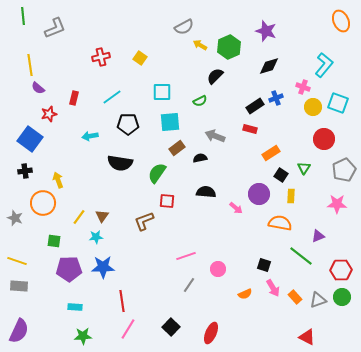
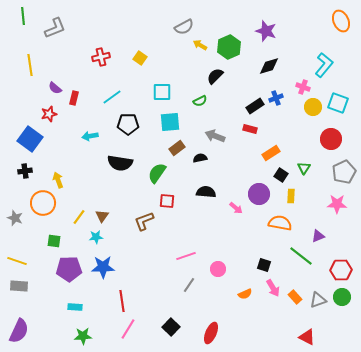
purple semicircle at (38, 88): moved 17 px right
red circle at (324, 139): moved 7 px right
gray pentagon at (344, 170): moved 2 px down
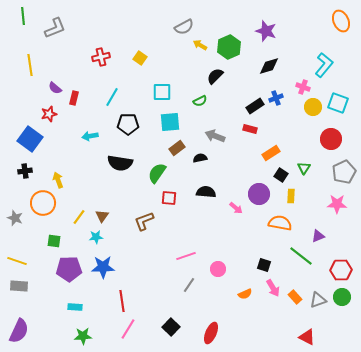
cyan line at (112, 97): rotated 24 degrees counterclockwise
red square at (167, 201): moved 2 px right, 3 px up
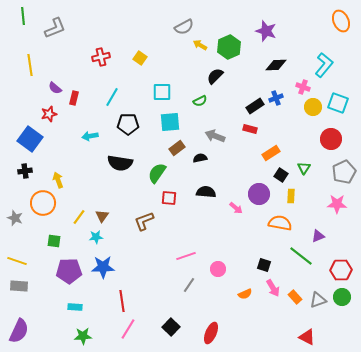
black diamond at (269, 66): moved 7 px right, 1 px up; rotated 15 degrees clockwise
purple pentagon at (69, 269): moved 2 px down
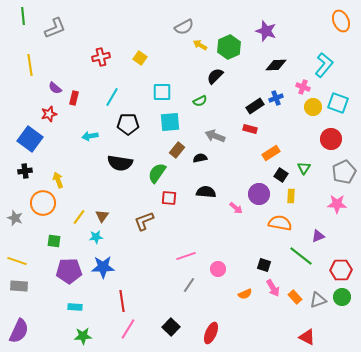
brown rectangle at (177, 148): moved 2 px down; rotated 14 degrees counterclockwise
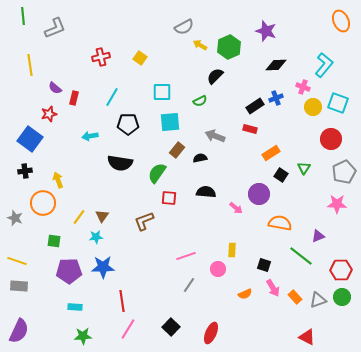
yellow rectangle at (291, 196): moved 59 px left, 54 px down
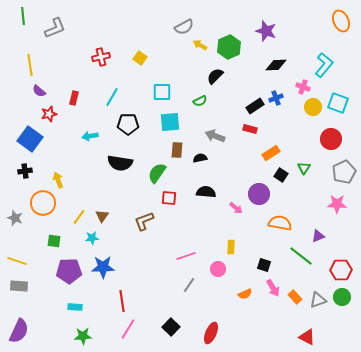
purple semicircle at (55, 88): moved 16 px left, 3 px down
brown rectangle at (177, 150): rotated 35 degrees counterclockwise
cyan star at (96, 237): moved 4 px left, 1 px down
yellow rectangle at (232, 250): moved 1 px left, 3 px up
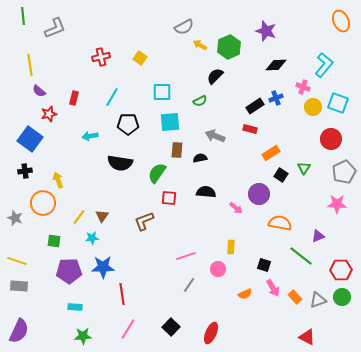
red line at (122, 301): moved 7 px up
